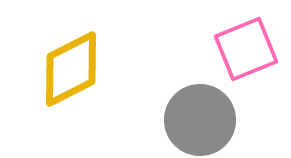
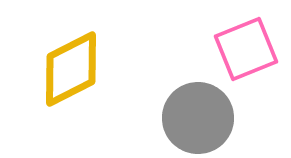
gray circle: moved 2 px left, 2 px up
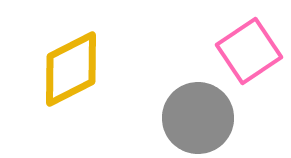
pink square: moved 3 px right, 2 px down; rotated 12 degrees counterclockwise
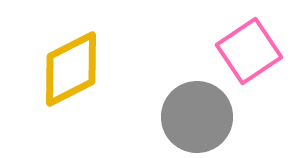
gray circle: moved 1 px left, 1 px up
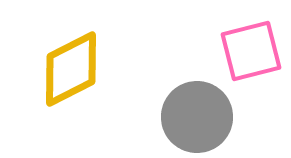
pink square: moved 2 px right; rotated 20 degrees clockwise
